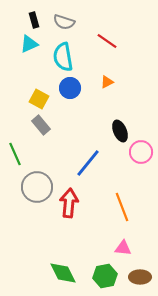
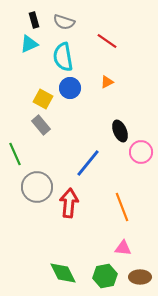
yellow square: moved 4 px right
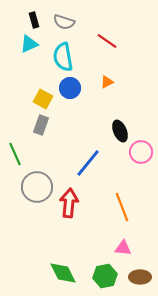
gray rectangle: rotated 60 degrees clockwise
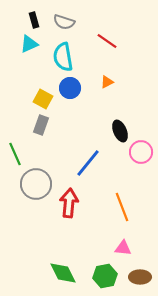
gray circle: moved 1 px left, 3 px up
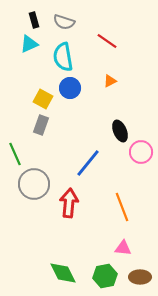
orange triangle: moved 3 px right, 1 px up
gray circle: moved 2 px left
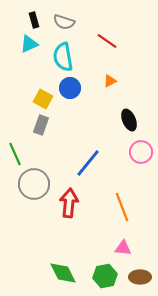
black ellipse: moved 9 px right, 11 px up
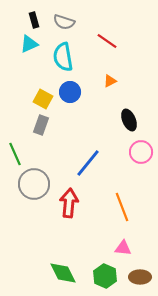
blue circle: moved 4 px down
green hexagon: rotated 25 degrees counterclockwise
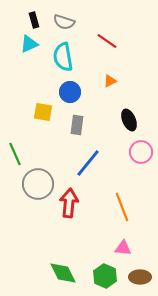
yellow square: moved 13 px down; rotated 18 degrees counterclockwise
gray rectangle: moved 36 px right; rotated 12 degrees counterclockwise
gray circle: moved 4 px right
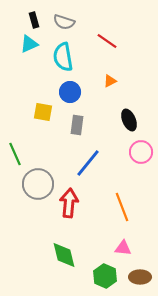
green diamond: moved 1 px right, 18 px up; rotated 12 degrees clockwise
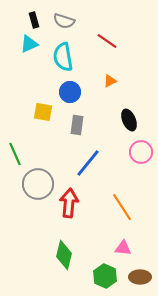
gray semicircle: moved 1 px up
orange line: rotated 12 degrees counterclockwise
green diamond: rotated 28 degrees clockwise
